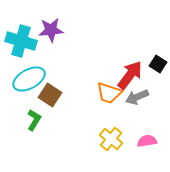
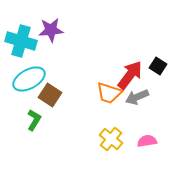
black square: moved 2 px down
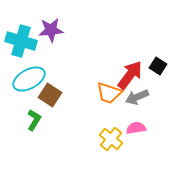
pink semicircle: moved 11 px left, 13 px up
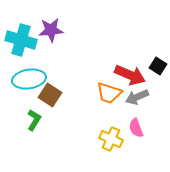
cyan cross: moved 1 px up
red arrow: rotated 76 degrees clockwise
cyan ellipse: rotated 20 degrees clockwise
pink semicircle: rotated 102 degrees counterclockwise
yellow cross: rotated 15 degrees counterclockwise
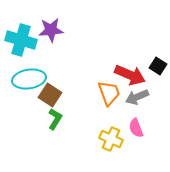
orange trapezoid: rotated 128 degrees counterclockwise
green L-shape: moved 21 px right, 1 px up
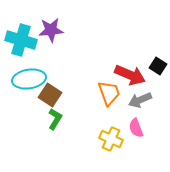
gray arrow: moved 3 px right, 3 px down
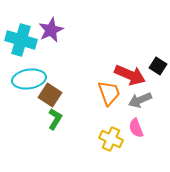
purple star: rotated 20 degrees counterclockwise
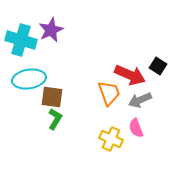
brown square: moved 2 px right, 2 px down; rotated 25 degrees counterclockwise
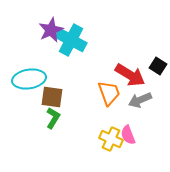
cyan cross: moved 50 px right; rotated 12 degrees clockwise
red arrow: rotated 8 degrees clockwise
green L-shape: moved 2 px left, 1 px up
pink semicircle: moved 8 px left, 7 px down
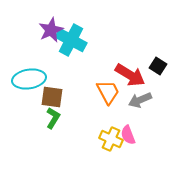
orange trapezoid: moved 1 px left, 1 px up; rotated 8 degrees counterclockwise
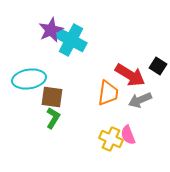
orange trapezoid: moved 1 px down; rotated 36 degrees clockwise
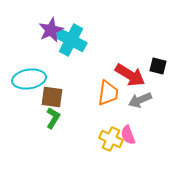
black square: rotated 18 degrees counterclockwise
